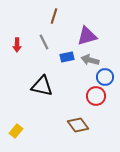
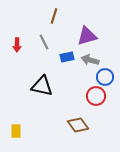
yellow rectangle: rotated 40 degrees counterclockwise
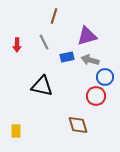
brown diamond: rotated 20 degrees clockwise
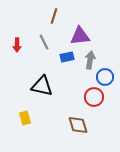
purple triangle: moved 7 px left; rotated 10 degrees clockwise
gray arrow: rotated 84 degrees clockwise
red circle: moved 2 px left, 1 px down
yellow rectangle: moved 9 px right, 13 px up; rotated 16 degrees counterclockwise
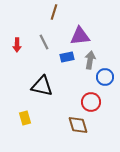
brown line: moved 4 px up
red circle: moved 3 px left, 5 px down
